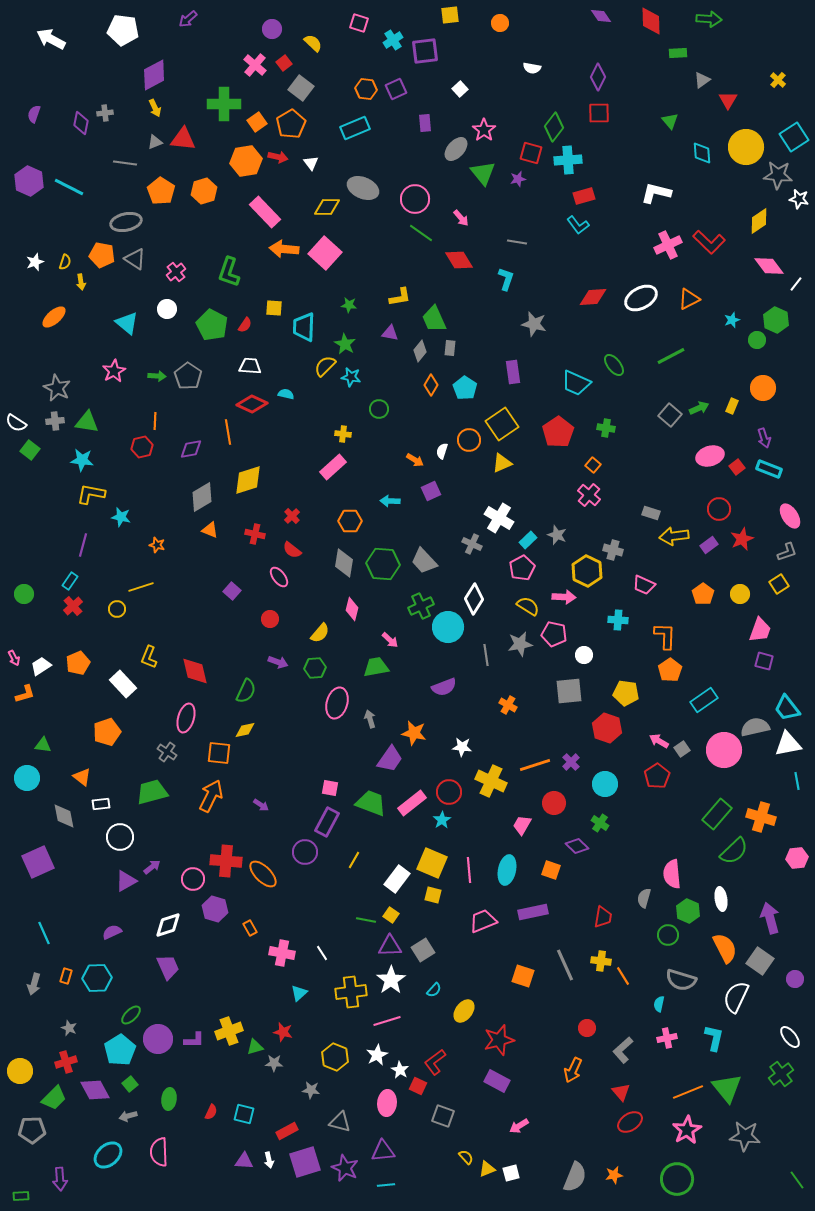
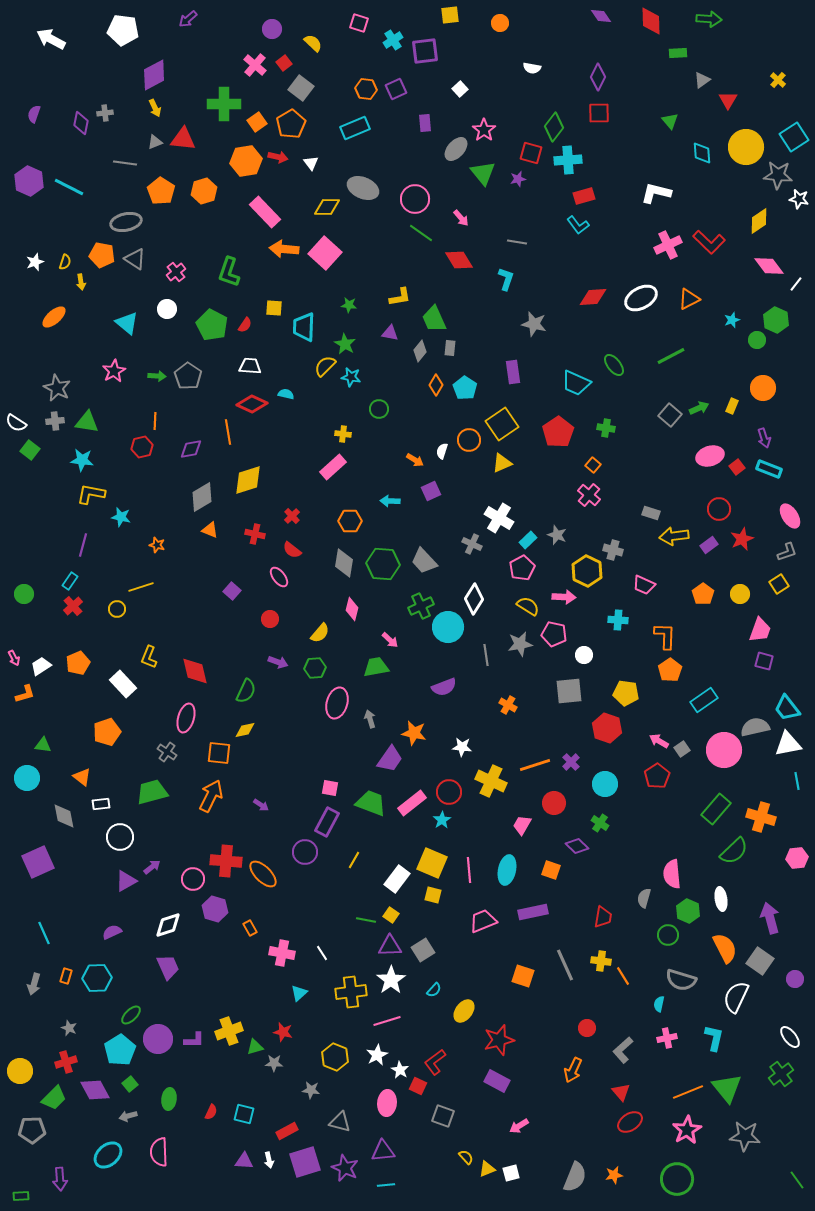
orange diamond at (431, 385): moved 5 px right
green rectangle at (717, 814): moved 1 px left, 5 px up
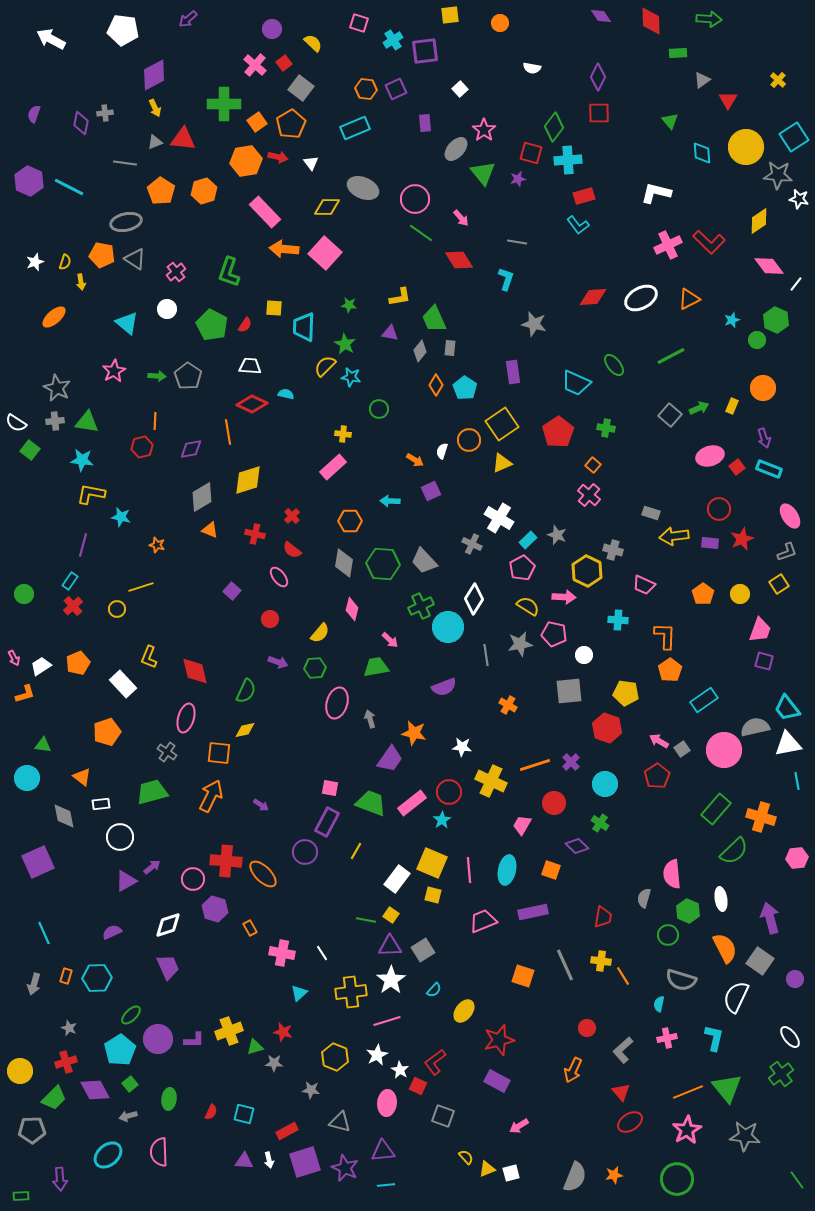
purple rectangle at (709, 545): moved 1 px right, 2 px up; rotated 42 degrees clockwise
yellow line at (354, 860): moved 2 px right, 9 px up
